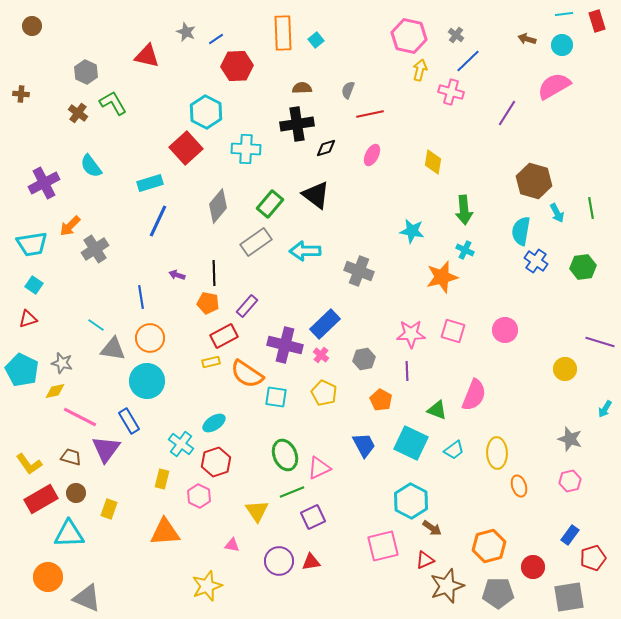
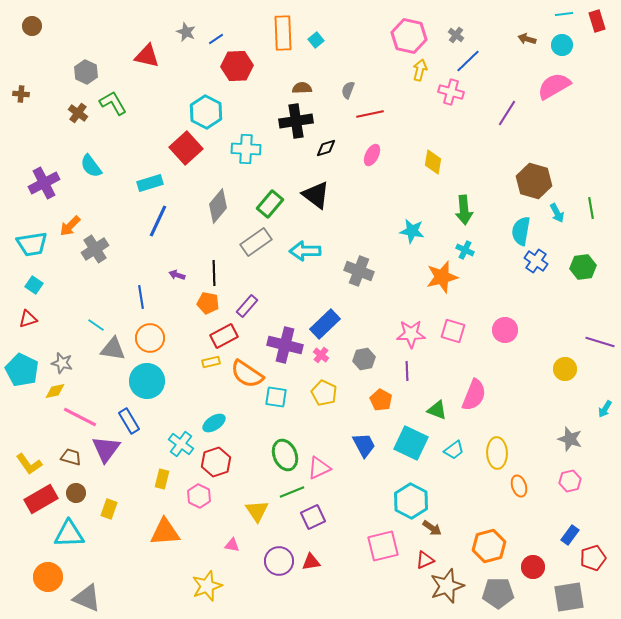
black cross at (297, 124): moved 1 px left, 3 px up
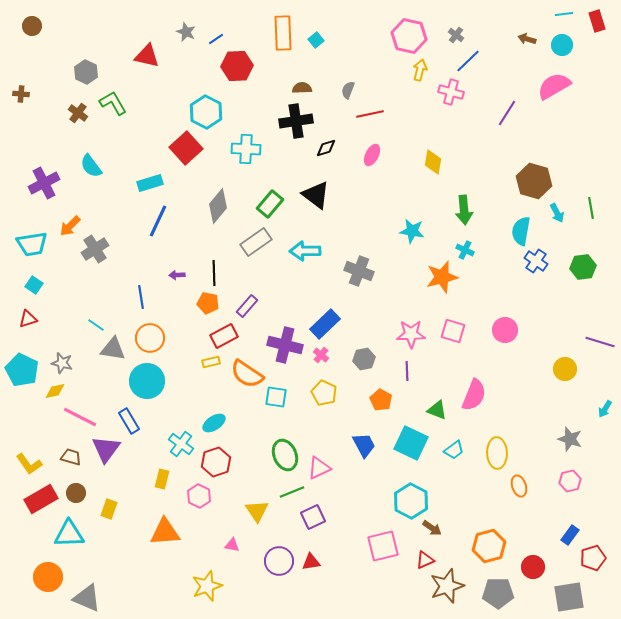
purple arrow at (177, 275): rotated 21 degrees counterclockwise
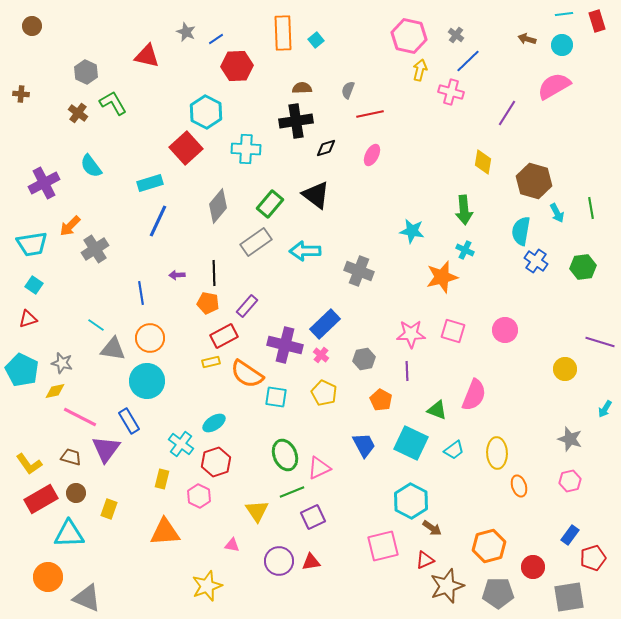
yellow diamond at (433, 162): moved 50 px right
blue line at (141, 297): moved 4 px up
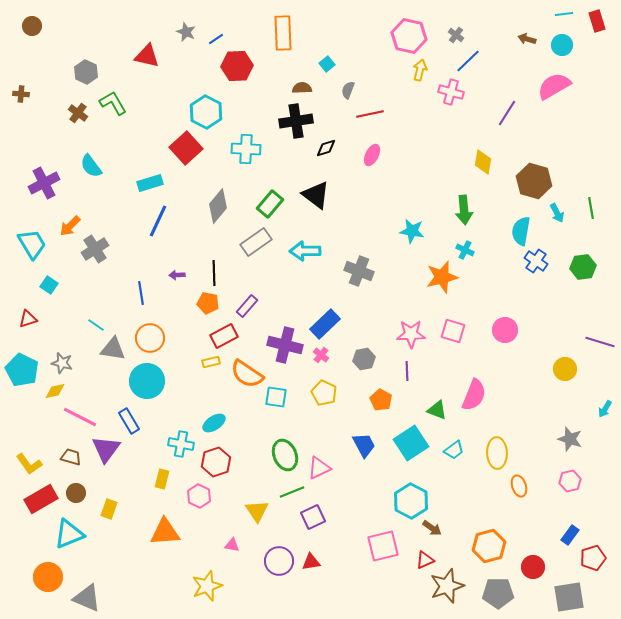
cyan square at (316, 40): moved 11 px right, 24 px down
cyan trapezoid at (32, 244): rotated 112 degrees counterclockwise
cyan square at (34, 285): moved 15 px right
cyan square at (411, 443): rotated 32 degrees clockwise
cyan cross at (181, 444): rotated 25 degrees counterclockwise
cyan triangle at (69, 534): rotated 20 degrees counterclockwise
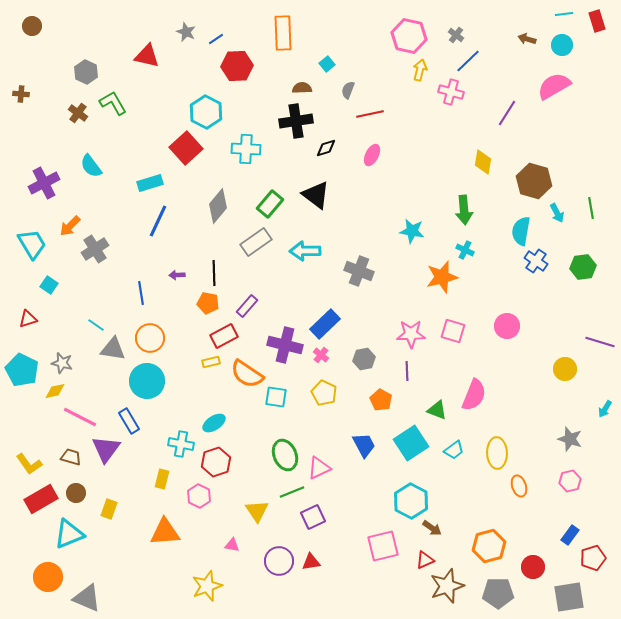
pink circle at (505, 330): moved 2 px right, 4 px up
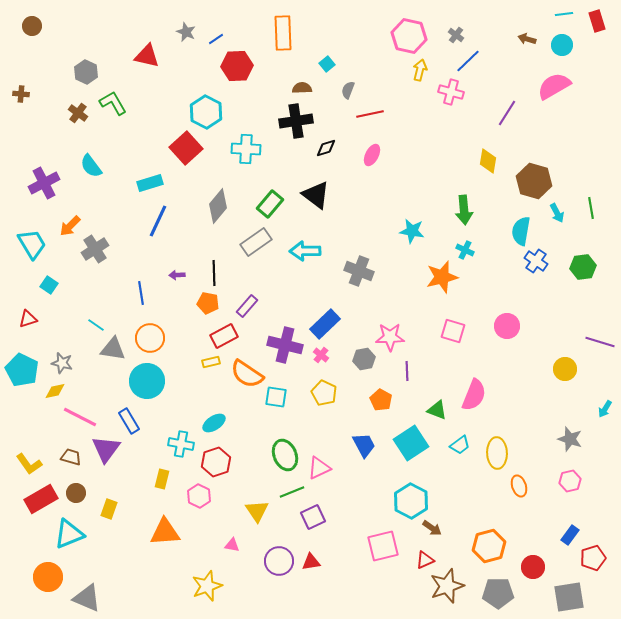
yellow diamond at (483, 162): moved 5 px right, 1 px up
pink star at (411, 334): moved 21 px left, 3 px down
cyan trapezoid at (454, 450): moved 6 px right, 5 px up
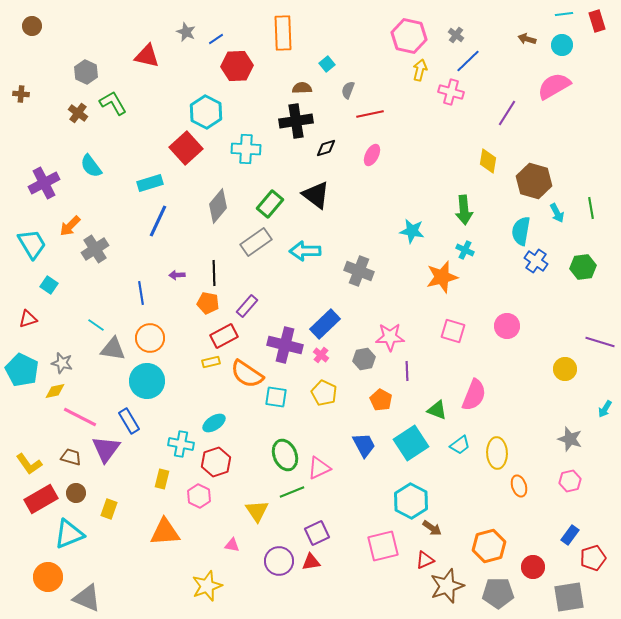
purple square at (313, 517): moved 4 px right, 16 px down
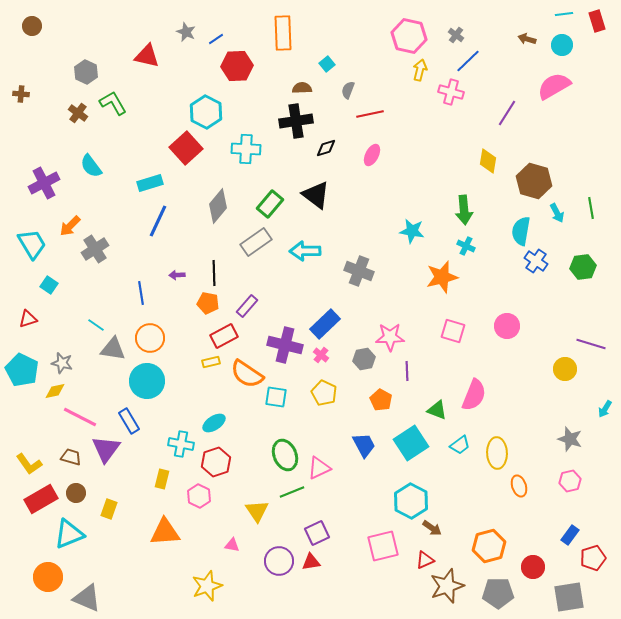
cyan cross at (465, 250): moved 1 px right, 4 px up
purple line at (600, 342): moved 9 px left, 2 px down
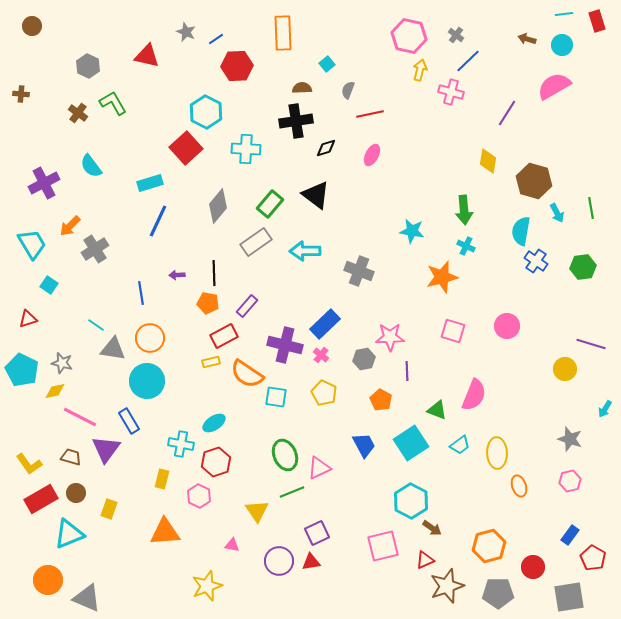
gray hexagon at (86, 72): moved 2 px right, 6 px up
red pentagon at (593, 558): rotated 25 degrees counterclockwise
orange circle at (48, 577): moved 3 px down
